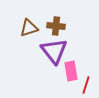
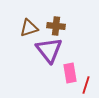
purple triangle: moved 5 px left, 1 px up
pink rectangle: moved 1 px left, 2 px down
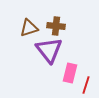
pink rectangle: rotated 24 degrees clockwise
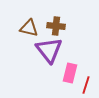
brown triangle: rotated 30 degrees clockwise
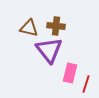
red line: moved 1 px up
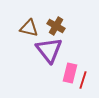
brown cross: rotated 24 degrees clockwise
red line: moved 3 px left, 4 px up
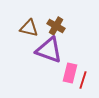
purple triangle: rotated 32 degrees counterclockwise
